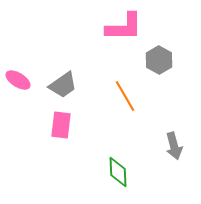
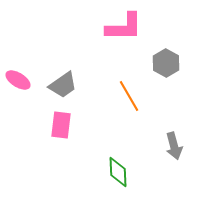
gray hexagon: moved 7 px right, 3 px down
orange line: moved 4 px right
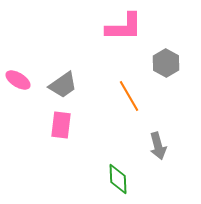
gray arrow: moved 16 px left
green diamond: moved 7 px down
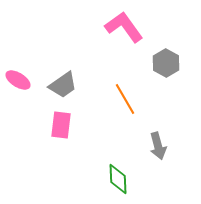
pink L-shape: rotated 126 degrees counterclockwise
orange line: moved 4 px left, 3 px down
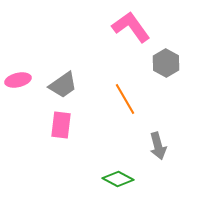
pink L-shape: moved 7 px right
pink ellipse: rotated 45 degrees counterclockwise
green diamond: rotated 60 degrees counterclockwise
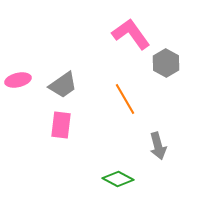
pink L-shape: moved 7 px down
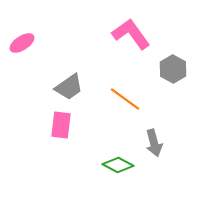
gray hexagon: moved 7 px right, 6 px down
pink ellipse: moved 4 px right, 37 px up; rotated 20 degrees counterclockwise
gray trapezoid: moved 6 px right, 2 px down
orange line: rotated 24 degrees counterclockwise
gray arrow: moved 4 px left, 3 px up
green diamond: moved 14 px up
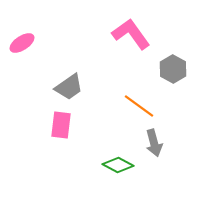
orange line: moved 14 px right, 7 px down
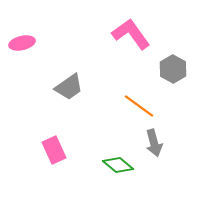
pink ellipse: rotated 20 degrees clockwise
pink rectangle: moved 7 px left, 25 px down; rotated 32 degrees counterclockwise
green diamond: rotated 12 degrees clockwise
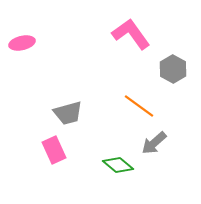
gray trapezoid: moved 1 px left, 26 px down; rotated 20 degrees clockwise
gray arrow: rotated 64 degrees clockwise
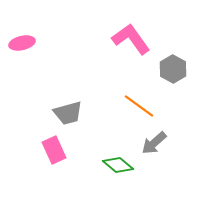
pink L-shape: moved 5 px down
